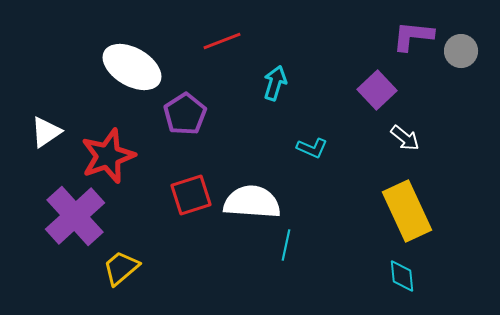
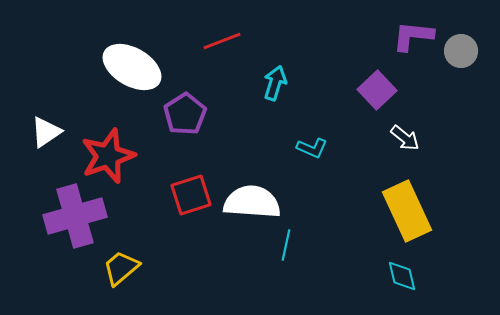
purple cross: rotated 26 degrees clockwise
cyan diamond: rotated 8 degrees counterclockwise
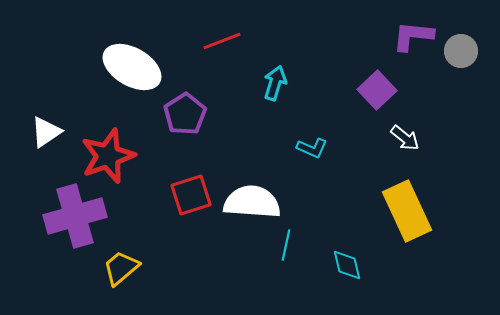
cyan diamond: moved 55 px left, 11 px up
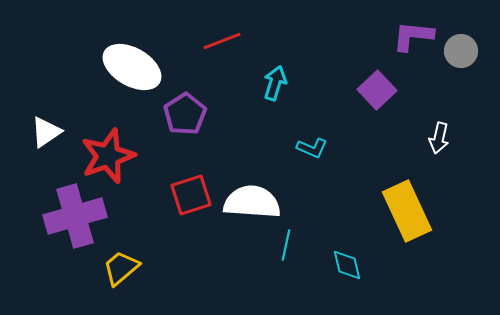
white arrow: moved 34 px right; rotated 64 degrees clockwise
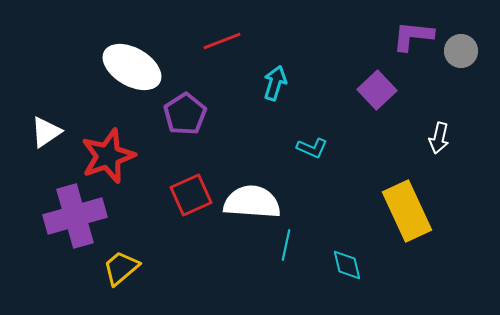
red square: rotated 6 degrees counterclockwise
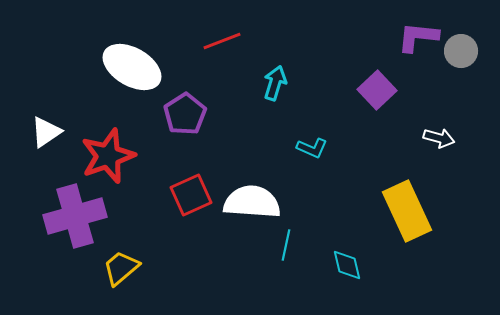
purple L-shape: moved 5 px right, 1 px down
white arrow: rotated 88 degrees counterclockwise
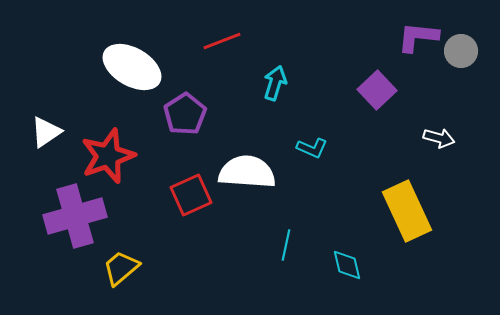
white semicircle: moved 5 px left, 30 px up
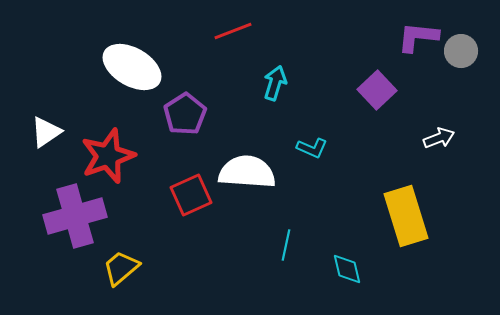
red line: moved 11 px right, 10 px up
white arrow: rotated 36 degrees counterclockwise
yellow rectangle: moved 1 px left, 5 px down; rotated 8 degrees clockwise
cyan diamond: moved 4 px down
